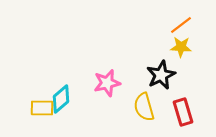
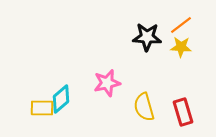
black star: moved 14 px left, 38 px up; rotated 28 degrees clockwise
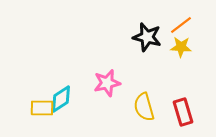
black star: rotated 12 degrees clockwise
cyan diamond: rotated 8 degrees clockwise
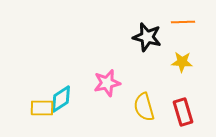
orange line: moved 2 px right, 3 px up; rotated 35 degrees clockwise
yellow star: moved 1 px right, 15 px down
